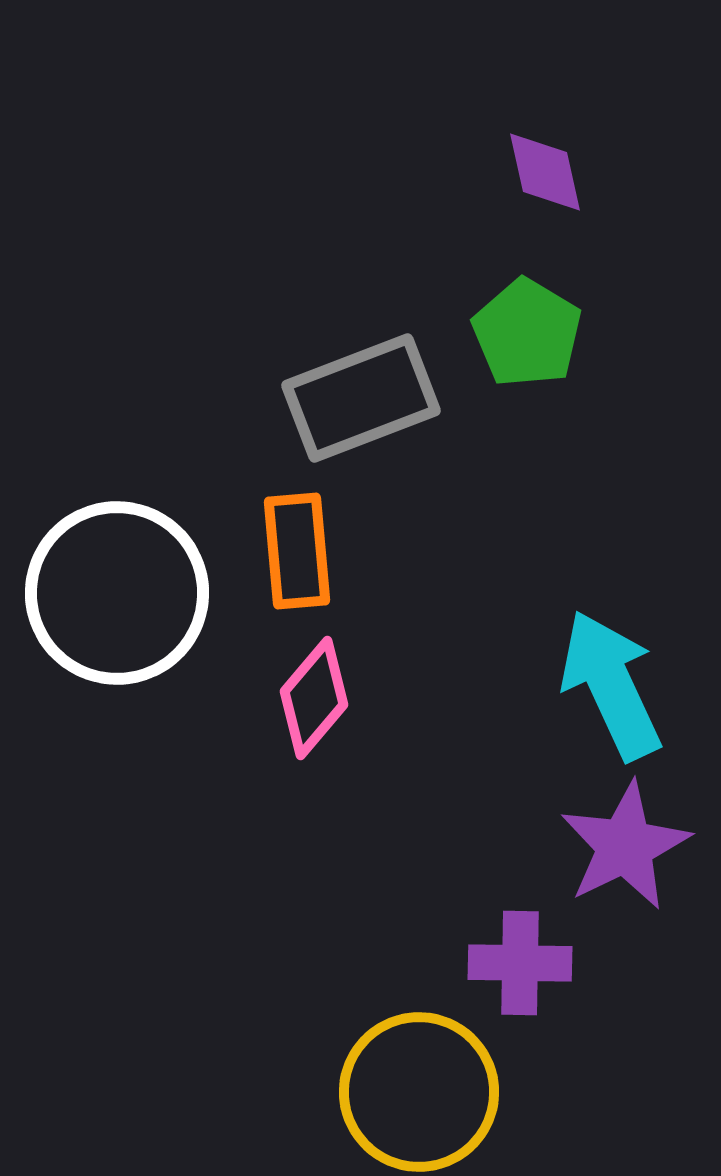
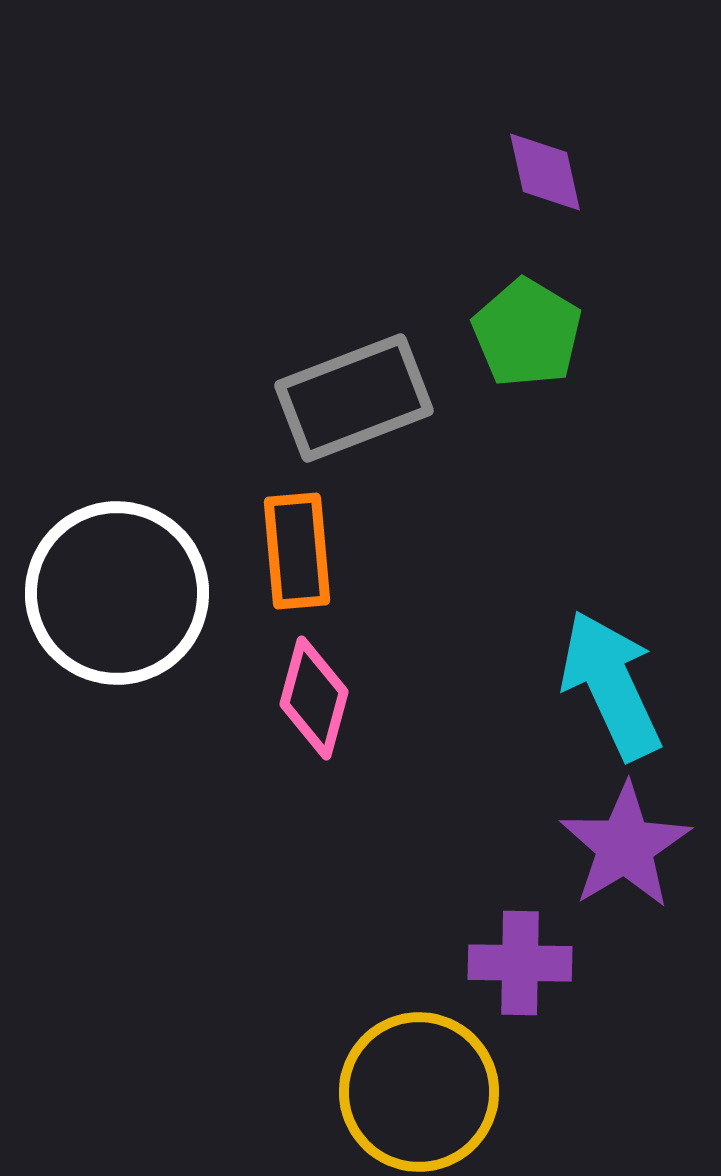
gray rectangle: moved 7 px left
pink diamond: rotated 25 degrees counterclockwise
purple star: rotated 5 degrees counterclockwise
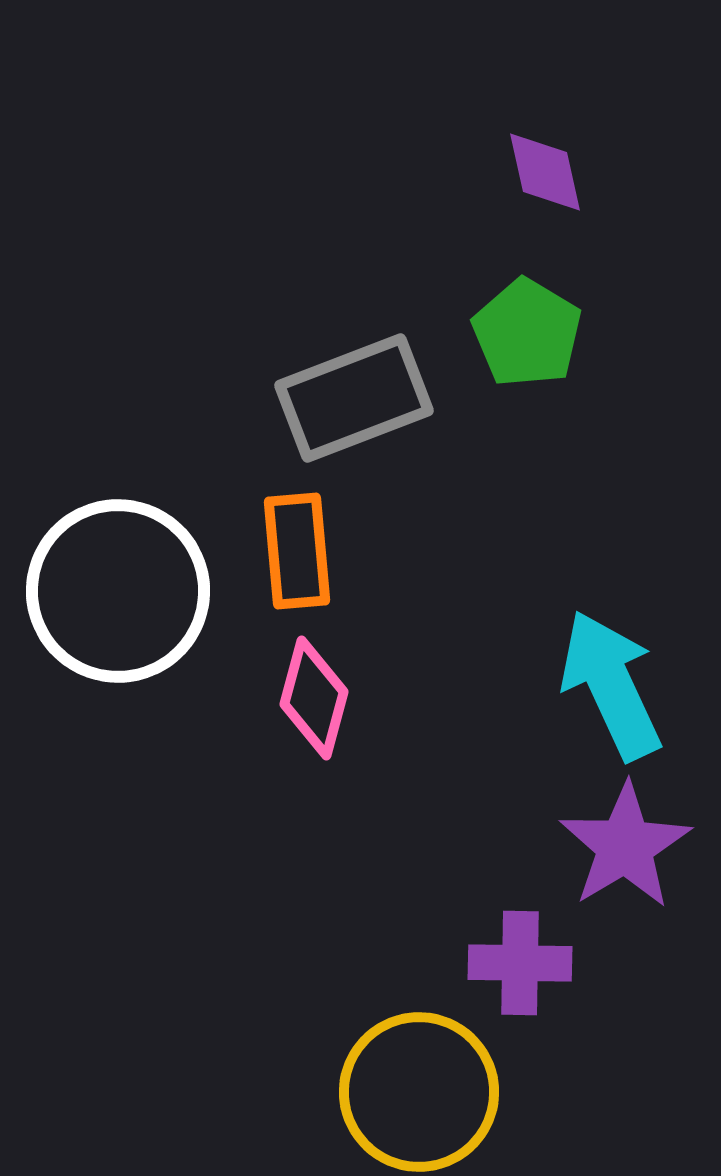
white circle: moved 1 px right, 2 px up
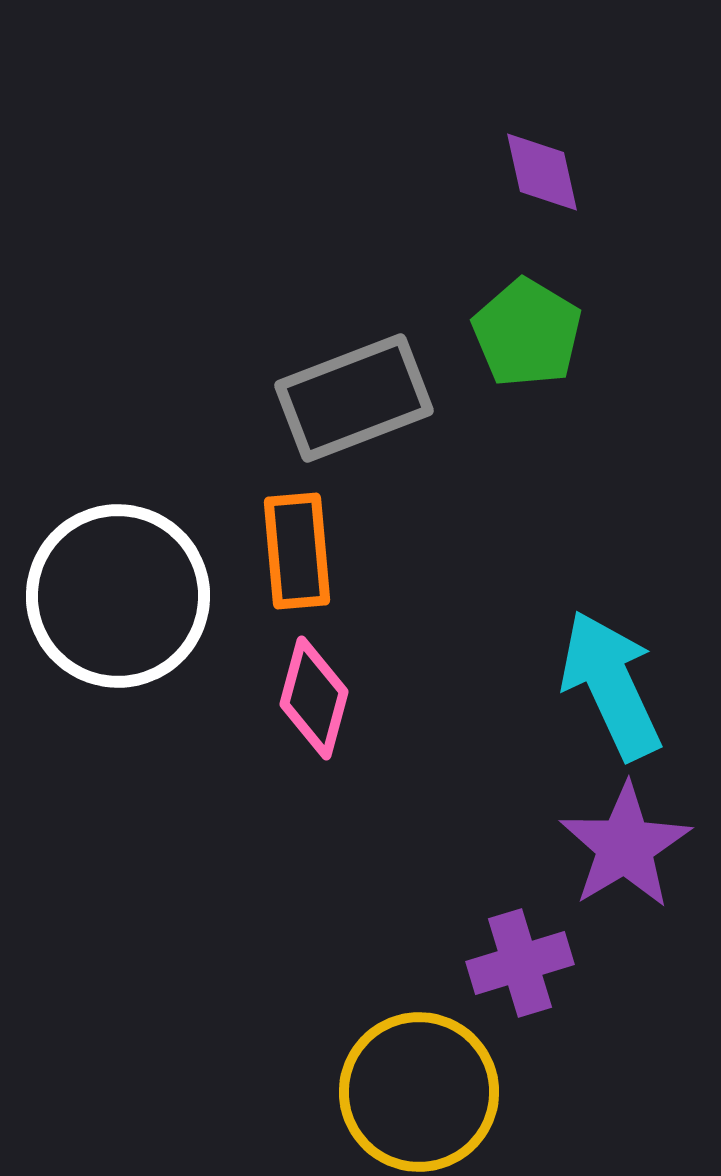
purple diamond: moved 3 px left
white circle: moved 5 px down
purple cross: rotated 18 degrees counterclockwise
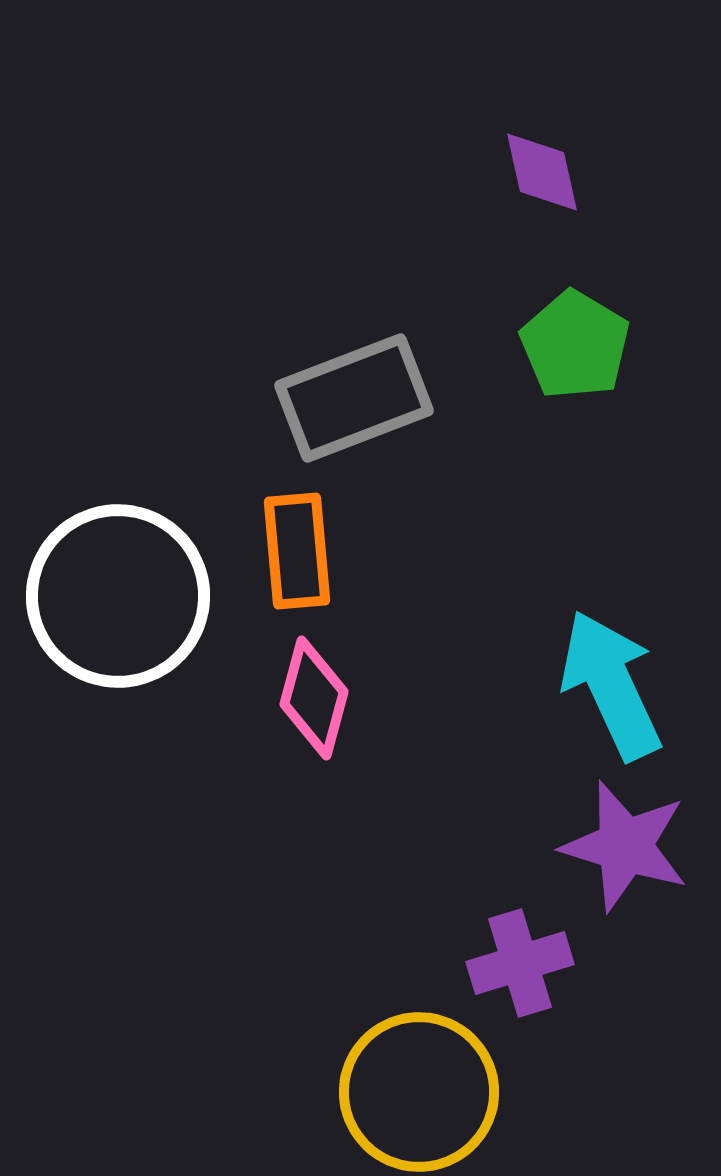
green pentagon: moved 48 px right, 12 px down
purple star: rotated 24 degrees counterclockwise
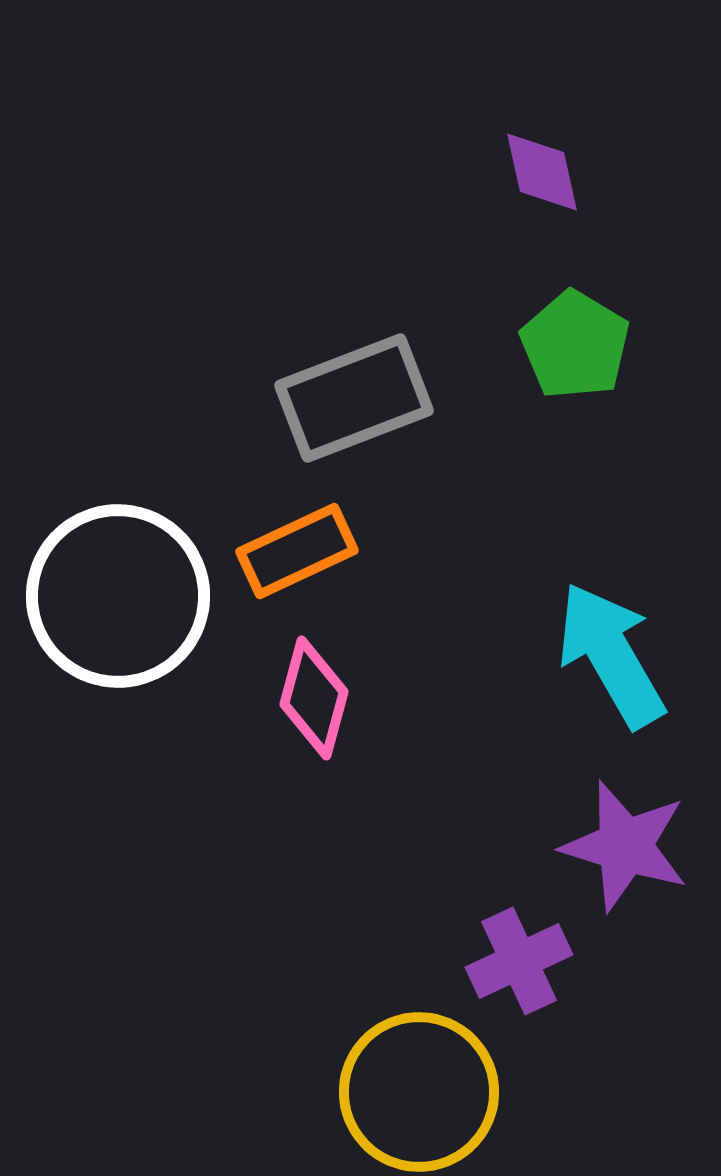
orange rectangle: rotated 70 degrees clockwise
cyan arrow: moved 30 px up; rotated 5 degrees counterclockwise
purple cross: moved 1 px left, 2 px up; rotated 8 degrees counterclockwise
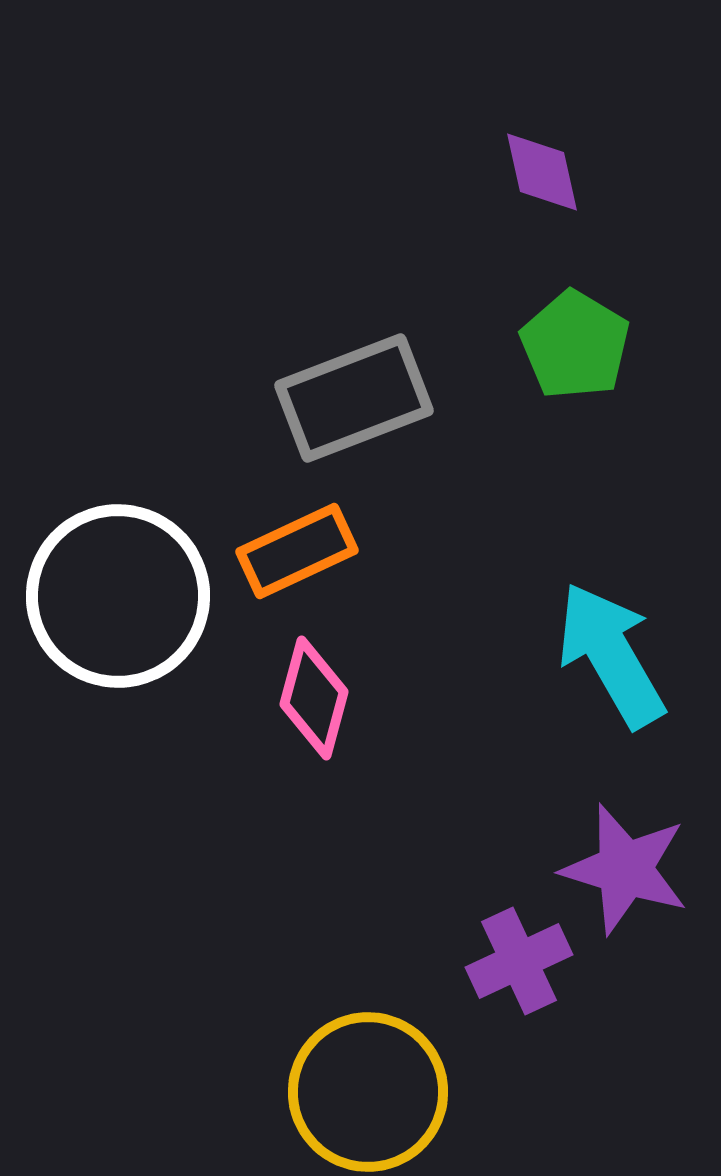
purple star: moved 23 px down
yellow circle: moved 51 px left
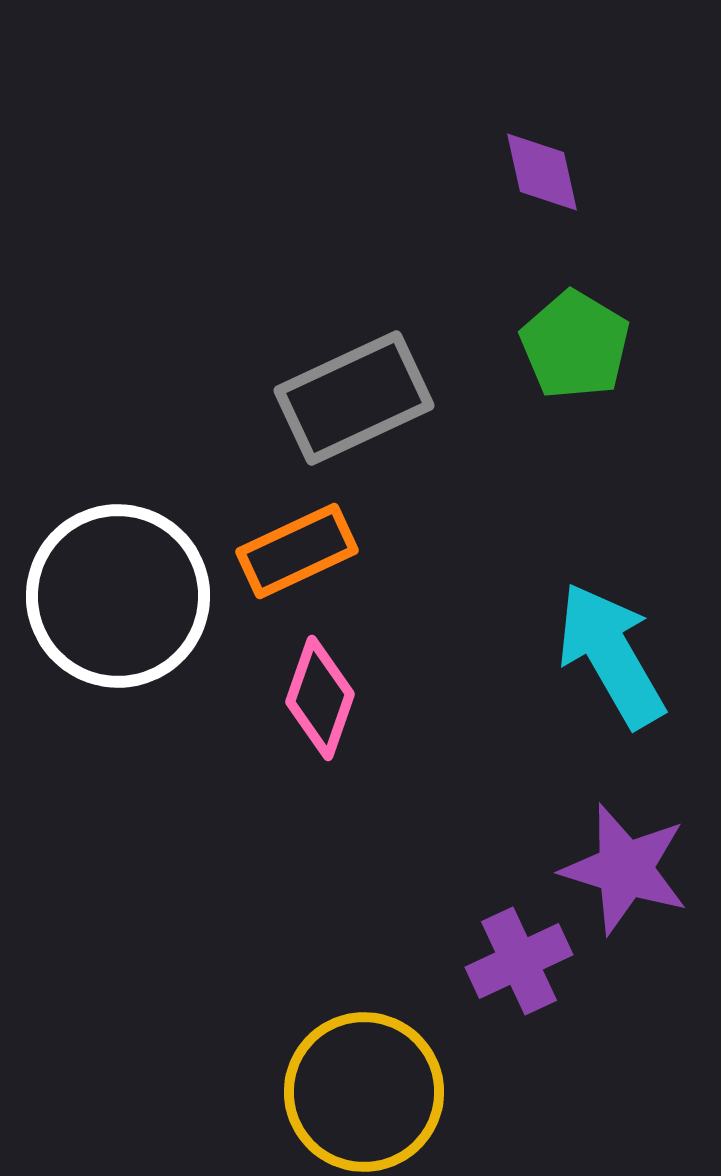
gray rectangle: rotated 4 degrees counterclockwise
pink diamond: moved 6 px right; rotated 4 degrees clockwise
yellow circle: moved 4 px left
